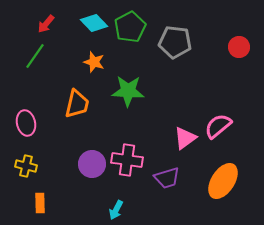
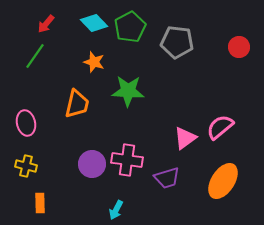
gray pentagon: moved 2 px right
pink semicircle: moved 2 px right, 1 px down
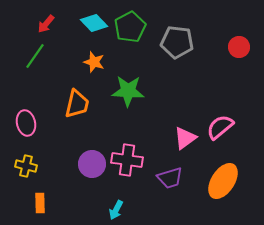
purple trapezoid: moved 3 px right
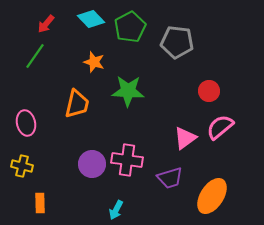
cyan diamond: moved 3 px left, 4 px up
red circle: moved 30 px left, 44 px down
yellow cross: moved 4 px left
orange ellipse: moved 11 px left, 15 px down
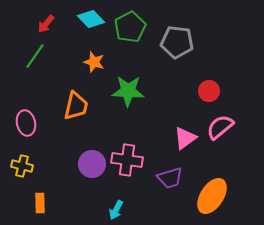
orange trapezoid: moved 1 px left, 2 px down
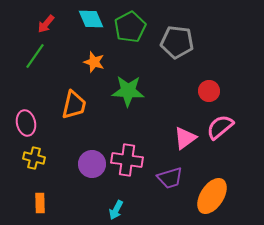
cyan diamond: rotated 20 degrees clockwise
orange trapezoid: moved 2 px left, 1 px up
yellow cross: moved 12 px right, 8 px up
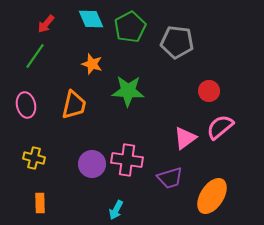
orange star: moved 2 px left, 2 px down
pink ellipse: moved 18 px up
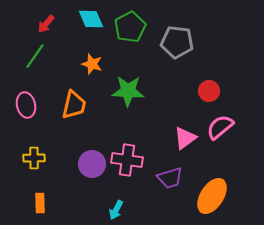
yellow cross: rotated 15 degrees counterclockwise
